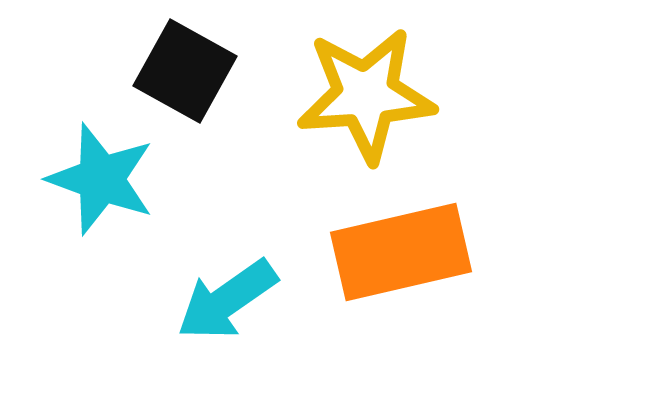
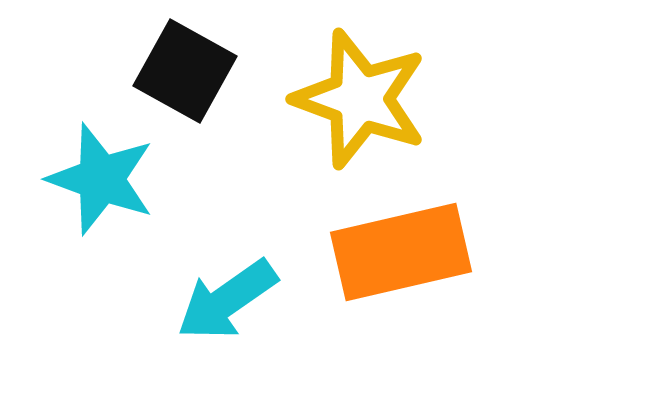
yellow star: moved 6 px left, 4 px down; rotated 24 degrees clockwise
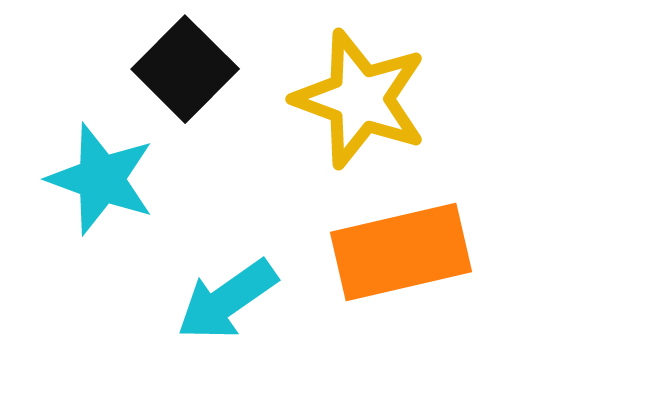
black square: moved 2 px up; rotated 16 degrees clockwise
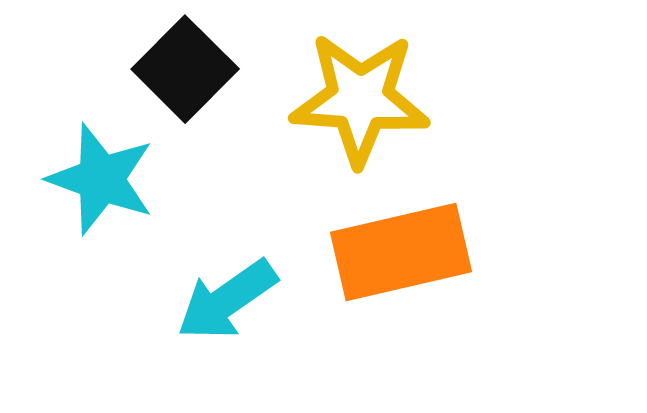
yellow star: rotated 16 degrees counterclockwise
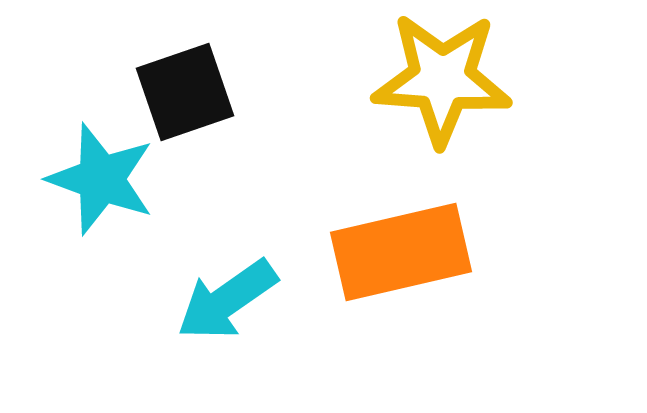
black square: moved 23 px down; rotated 26 degrees clockwise
yellow star: moved 82 px right, 20 px up
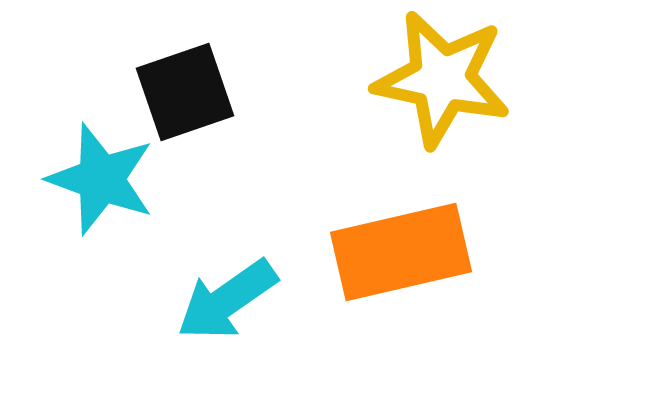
yellow star: rotated 8 degrees clockwise
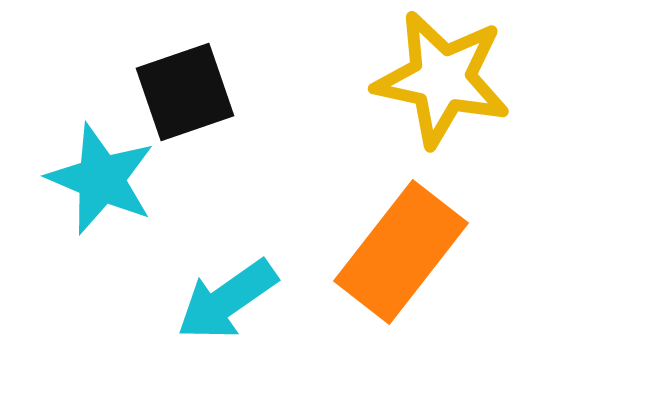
cyan star: rotated 3 degrees clockwise
orange rectangle: rotated 39 degrees counterclockwise
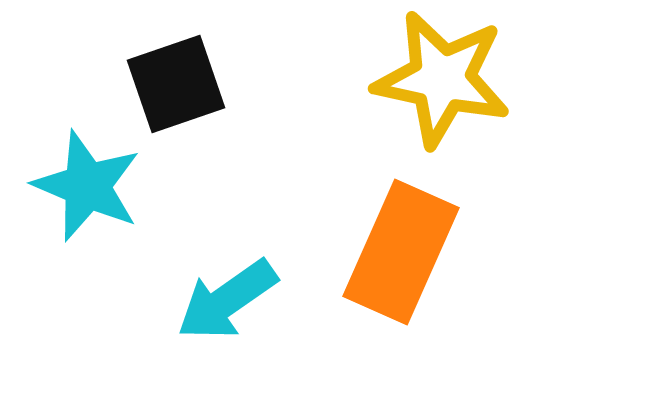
black square: moved 9 px left, 8 px up
cyan star: moved 14 px left, 7 px down
orange rectangle: rotated 14 degrees counterclockwise
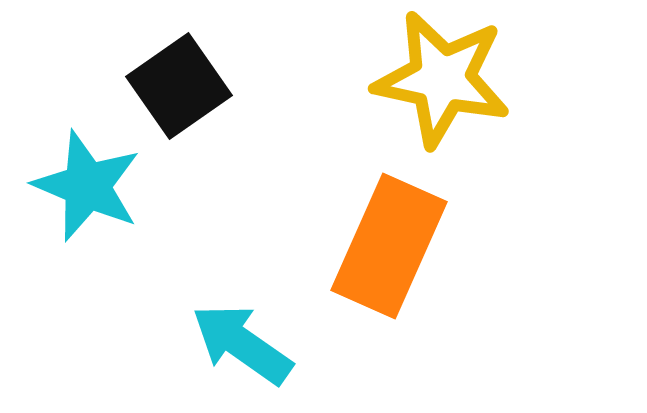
black square: moved 3 px right, 2 px down; rotated 16 degrees counterclockwise
orange rectangle: moved 12 px left, 6 px up
cyan arrow: moved 15 px right, 44 px down; rotated 70 degrees clockwise
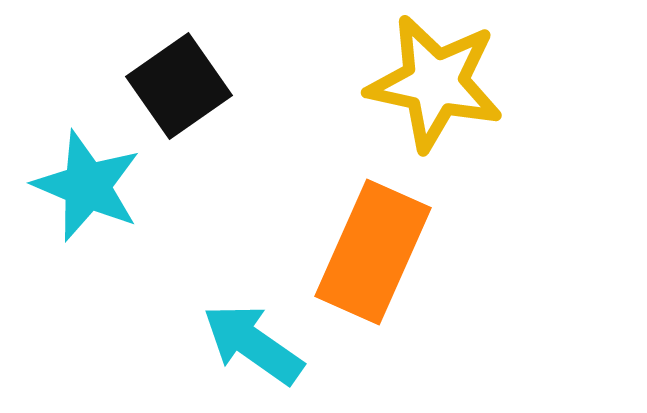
yellow star: moved 7 px left, 4 px down
orange rectangle: moved 16 px left, 6 px down
cyan arrow: moved 11 px right
